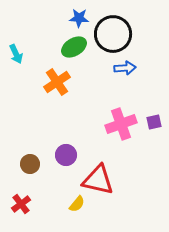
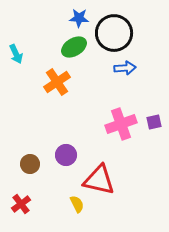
black circle: moved 1 px right, 1 px up
red triangle: moved 1 px right
yellow semicircle: rotated 66 degrees counterclockwise
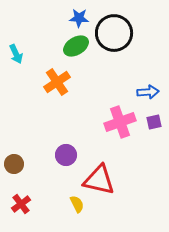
green ellipse: moved 2 px right, 1 px up
blue arrow: moved 23 px right, 24 px down
pink cross: moved 1 px left, 2 px up
brown circle: moved 16 px left
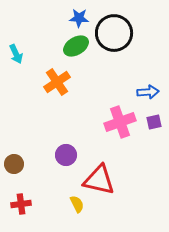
red cross: rotated 30 degrees clockwise
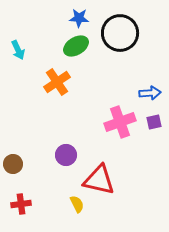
black circle: moved 6 px right
cyan arrow: moved 2 px right, 4 px up
blue arrow: moved 2 px right, 1 px down
brown circle: moved 1 px left
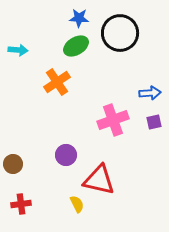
cyan arrow: rotated 60 degrees counterclockwise
pink cross: moved 7 px left, 2 px up
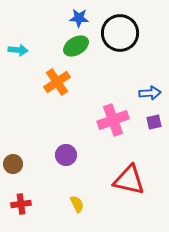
red triangle: moved 30 px right
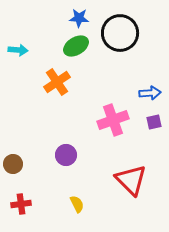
red triangle: moved 2 px right; rotated 32 degrees clockwise
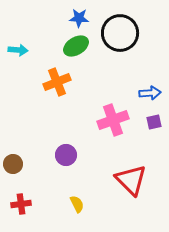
orange cross: rotated 12 degrees clockwise
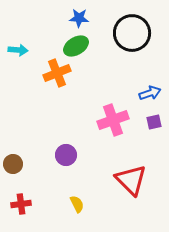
black circle: moved 12 px right
orange cross: moved 9 px up
blue arrow: rotated 15 degrees counterclockwise
